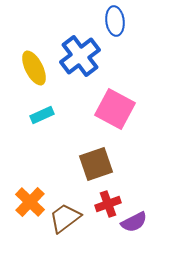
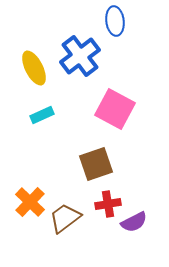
red cross: rotated 10 degrees clockwise
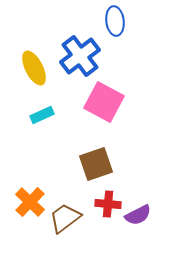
pink square: moved 11 px left, 7 px up
red cross: rotated 15 degrees clockwise
purple semicircle: moved 4 px right, 7 px up
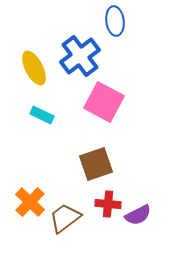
cyan rectangle: rotated 50 degrees clockwise
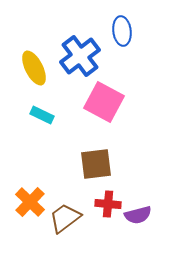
blue ellipse: moved 7 px right, 10 px down
brown square: rotated 12 degrees clockwise
purple semicircle: rotated 12 degrees clockwise
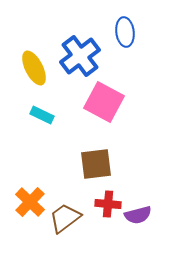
blue ellipse: moved 3 px right, 1 px down
